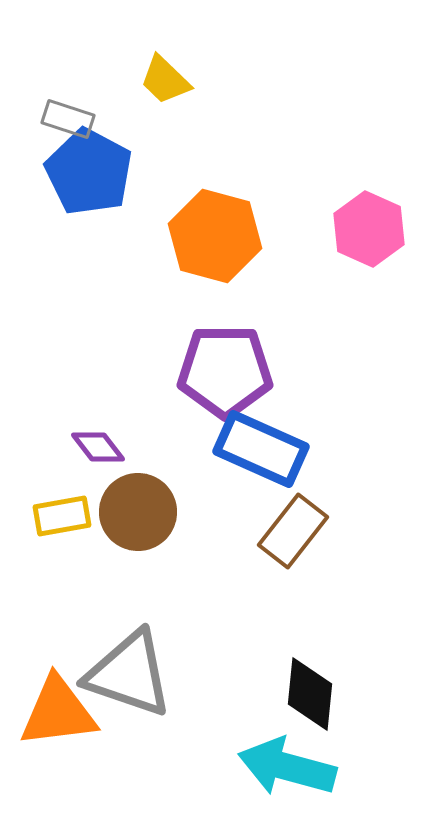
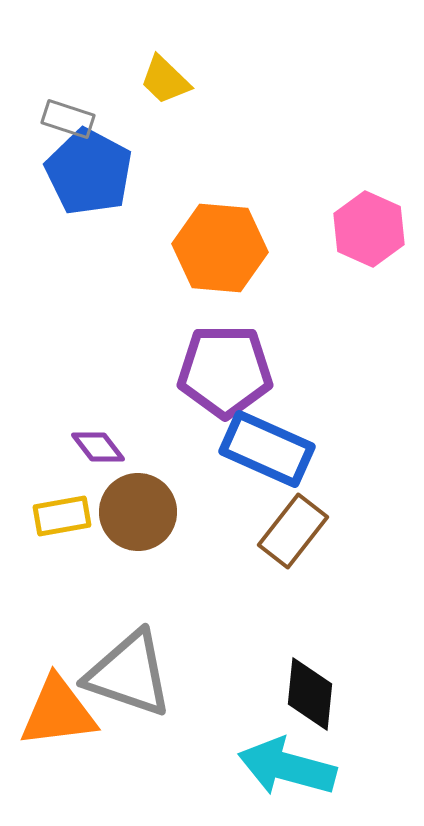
orange hexagon: moved 5 px right, 12 px down; rotated 10 degrees counterclockwise
blue rectangle: moved 6 px right
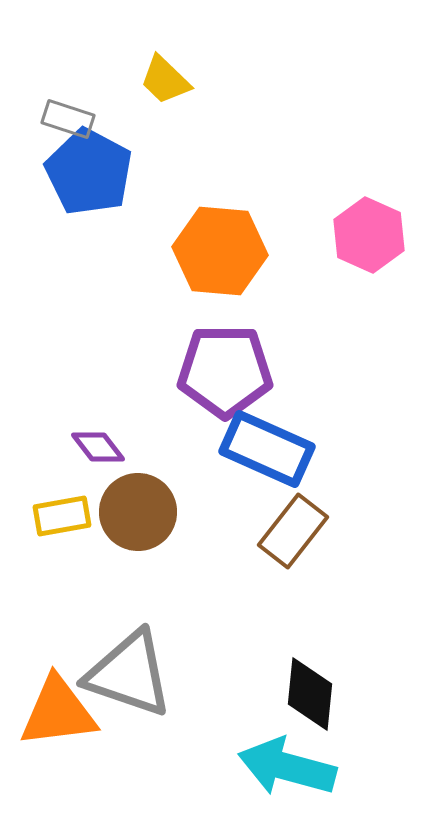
pink hexagon: moved 6 px down
orange hexagon: moved 3 px down
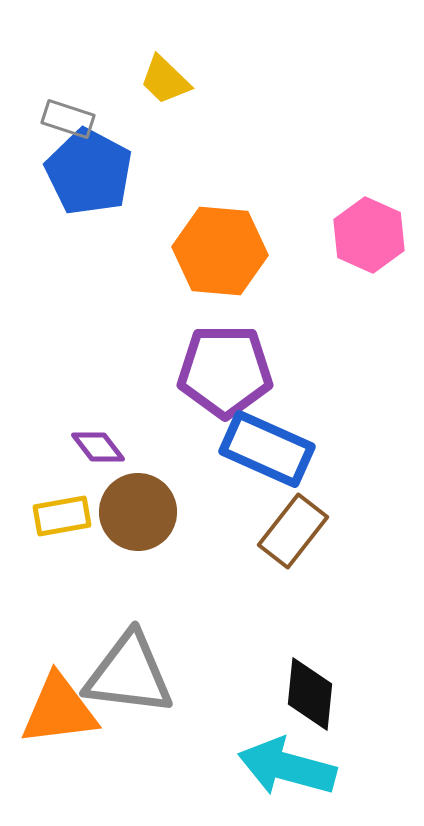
gray triangle: rotated 12 degrees counterclockwise
orange triangle: moved 1 px right, 2 px up
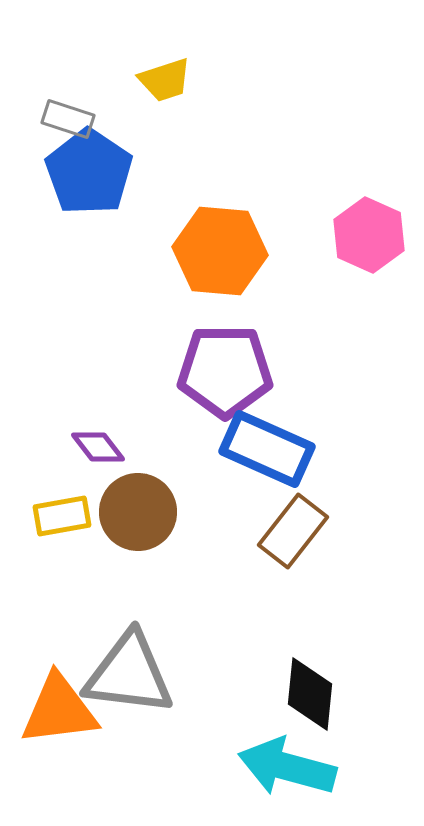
yellow trapezoid: rotated 62 degrees counterclockwise
blue pentagon: rotated 6 degrees clockwise
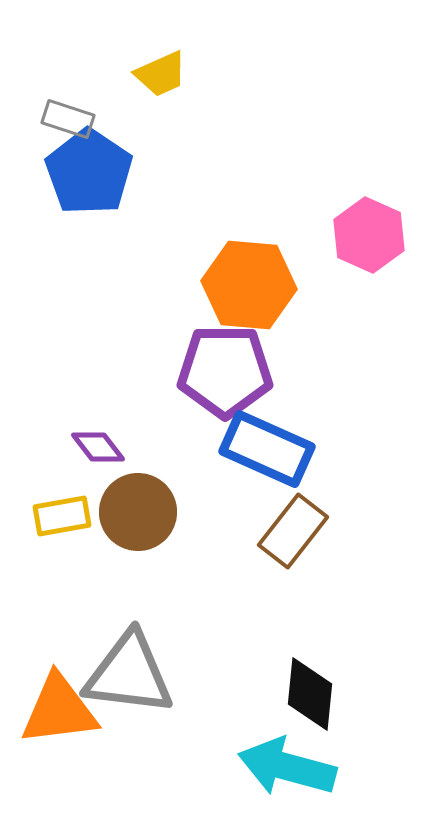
yellow trapezoid: moved 4 px left, 6 px up; rotated 6 degrees counterclockwise
orange hexagon: moved 29 px right, 34 px down
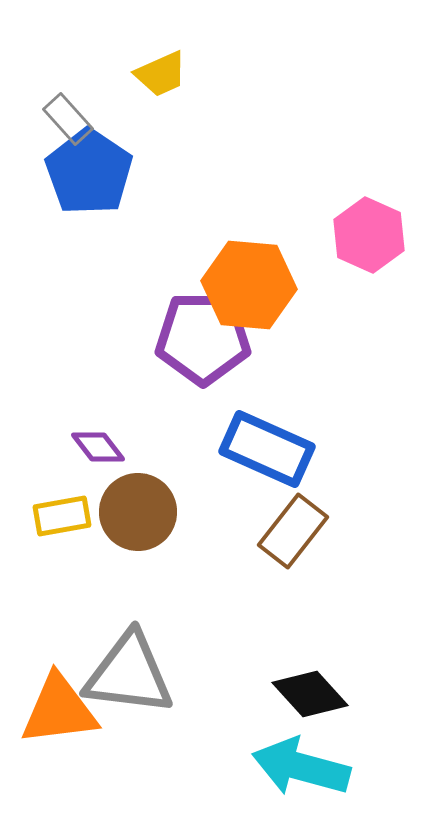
gray rectangle: rotated 30 degrees clockwise
purple pentagon: moved 22 px left, 33 px up
black diamond: rotated 48 degrees counterclockwise
cyan arrow: moved 14 px right
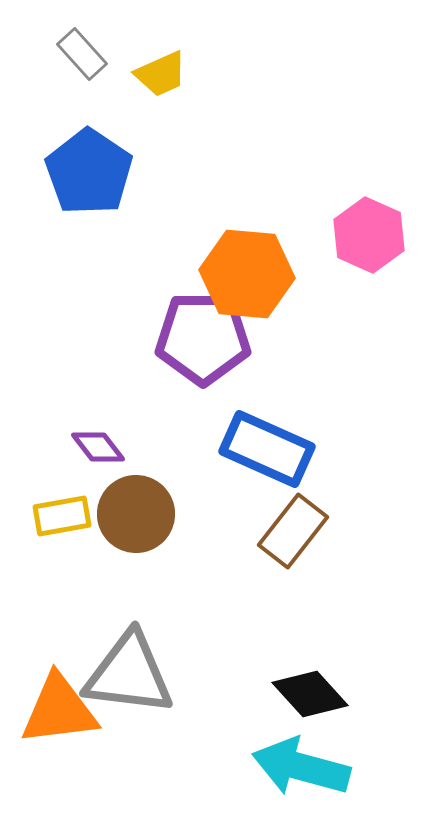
gray rectangle: moved 14 px right, 65 px up
orange hexagon: moved 2 px left, 11 px up
brown circle: moved 2 px left, 2 px down
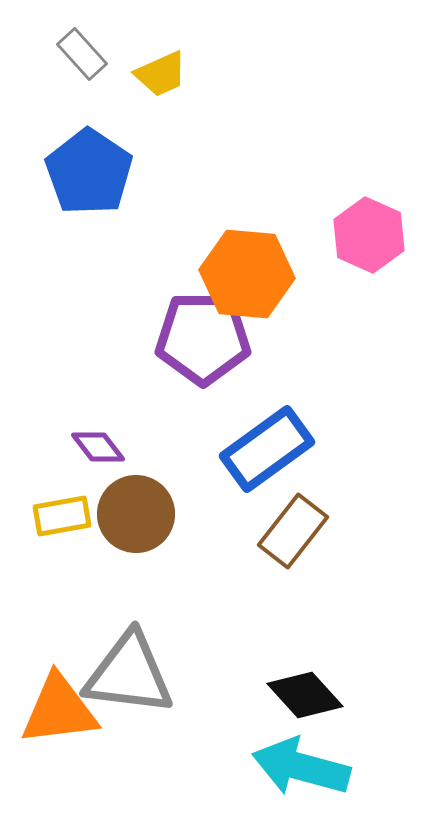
blue rectangle: rotated 60 degrees counterclockwise
black diamond: moved 5 px left, 1 px down
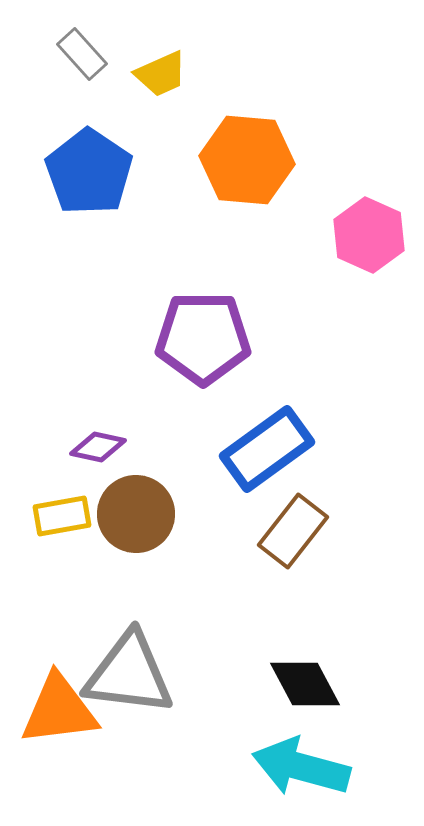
orange hexagon: moved 114 px up
purple diamond: rotated 40 degrees counterclockwise
black diamond: moved 11 px up; rotated 14 degrees clockwise
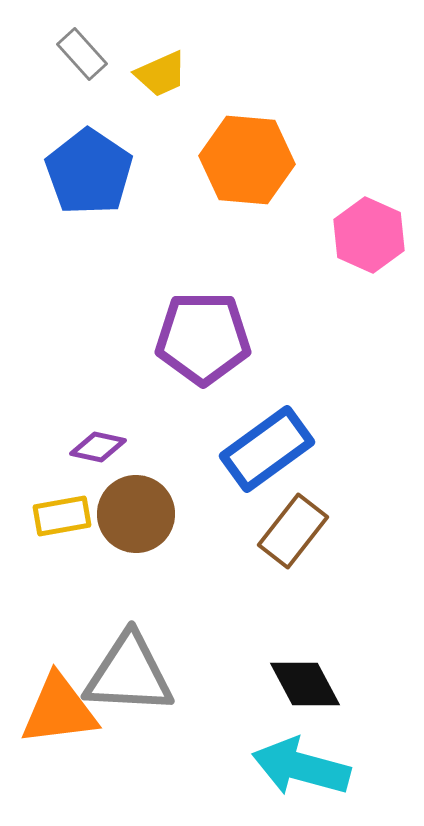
gray triangle: rotated 4 degrees counterclockwise
